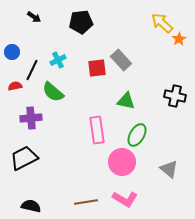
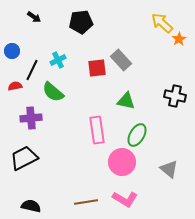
blue circle: moved 1 px up
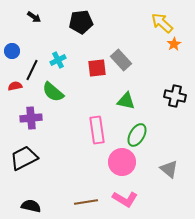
orange star: moved 5 px left, 5 px down
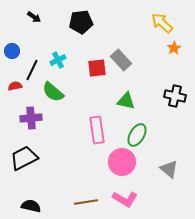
orange star: moved 4 px down
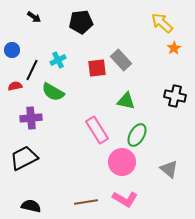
blue circle: moved 1 px up
green semicircle: rotated 10 degrees counterclockwise
pink rectangle: rotated 24 degrees counterclockwise
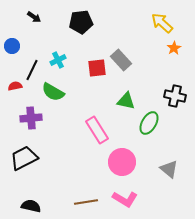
blue circle: moved 4 px up
green ellipse: moved 12 px right, 12 px up
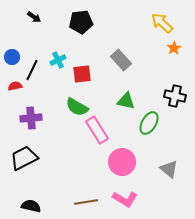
blue circle: moved 11 px down
red square: moved 15 px left, 6 px down
green semicircle: moved 24 px right, 15 px down
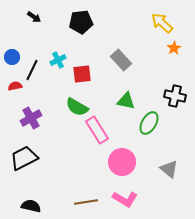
purple cross: rotated 25 degrees counterclockwise
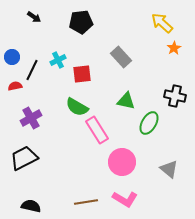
gray rectangle: moved 3 px up
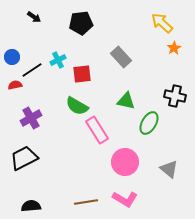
black pentagon: moved 1 px down
black line: rotated 30 degrees clockwise
red semicircle: moved 1 px up
green semicircle: moved 1 px up
pink circle: moved 3 px right
black semicircle: rotated 18 degrees counterclockwise
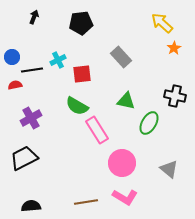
black arrow: rotated 104 degrees counterclockwise
black line: rotated 25 degrees clockwise
pink circle: moved 3 px left, 1 px down
pink L-shape: moved 2 px up
